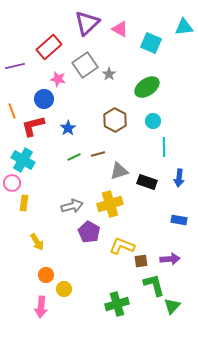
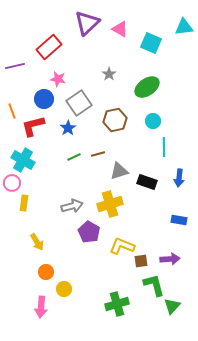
gray square: moved 6 px left, 38 px down
brown hexagon: rotated 20 degrees clockwise
orange circle: moved 3 px up
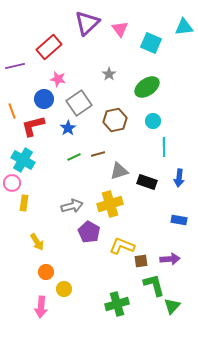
pink triangle: rotated 24 degrees clockwise
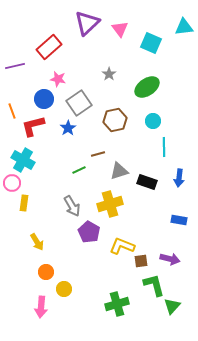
green line: moved 5 px right, 13 px down
gray arrow: rotated 75 degrees clockwise
purple arrow: rotated 18 degrees clockwise
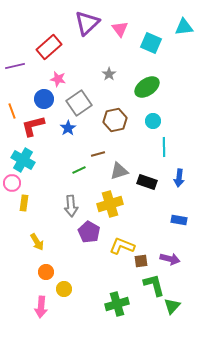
gray arrow: moved 1 px left; rotated 25 degrees clockwise
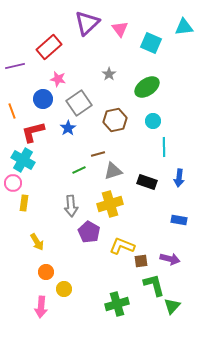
blue circle: moved 1 px left
red L-shape: moved 6 px down
gray triangle: moved 6 px left
pink circle: moved 1 px right
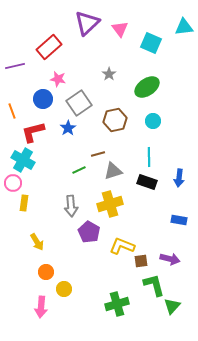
cyan line: moved 15 px left, 10 px down
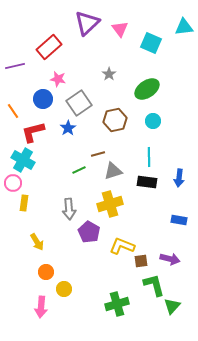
green ellipse: moved 2 px down
orange line: moved 1 px right; rotated 14 degrees counterclockwise
black rectangle: rotated 12 degrees counterclockwise
gray arrow: moved 2 px left, 3 px down
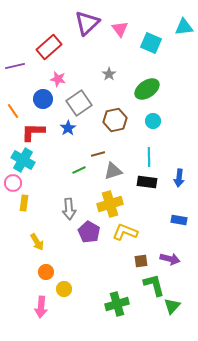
red L-shape: rotated 15 degrees clockwise
yellow L-shape: moved 3 px right, 14 px up
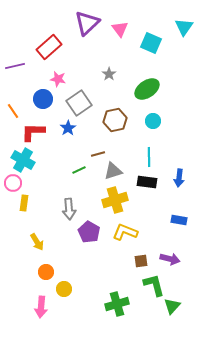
cyan triangle: rotated 48 degrees counterclockwise
yellow cross: moved 5 px right, 4 px up
